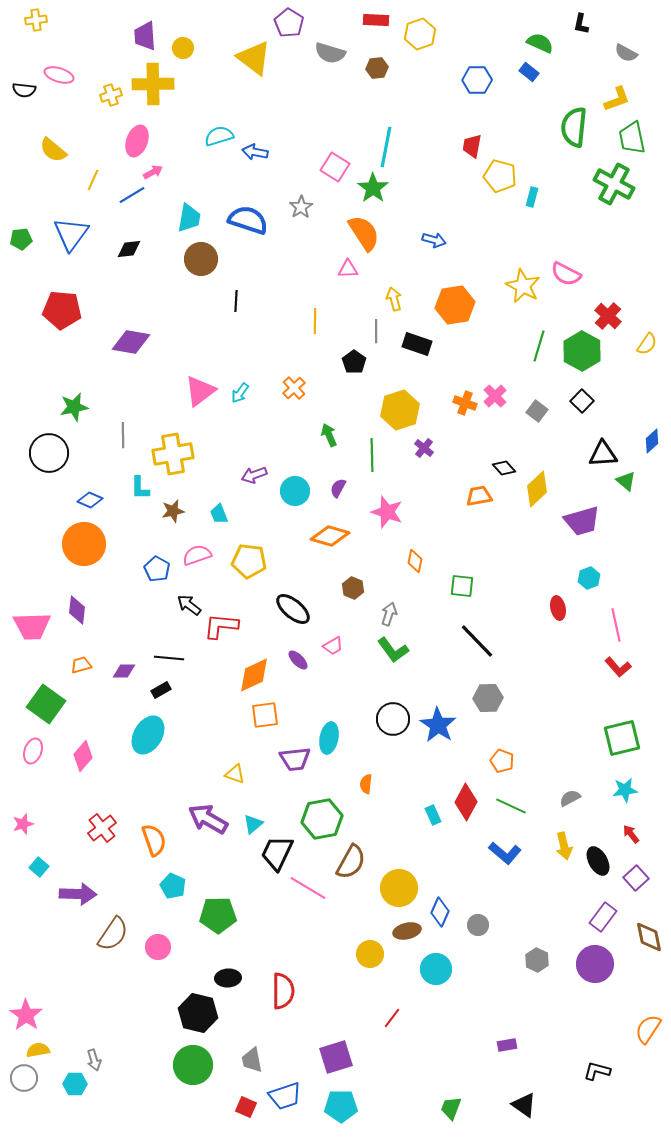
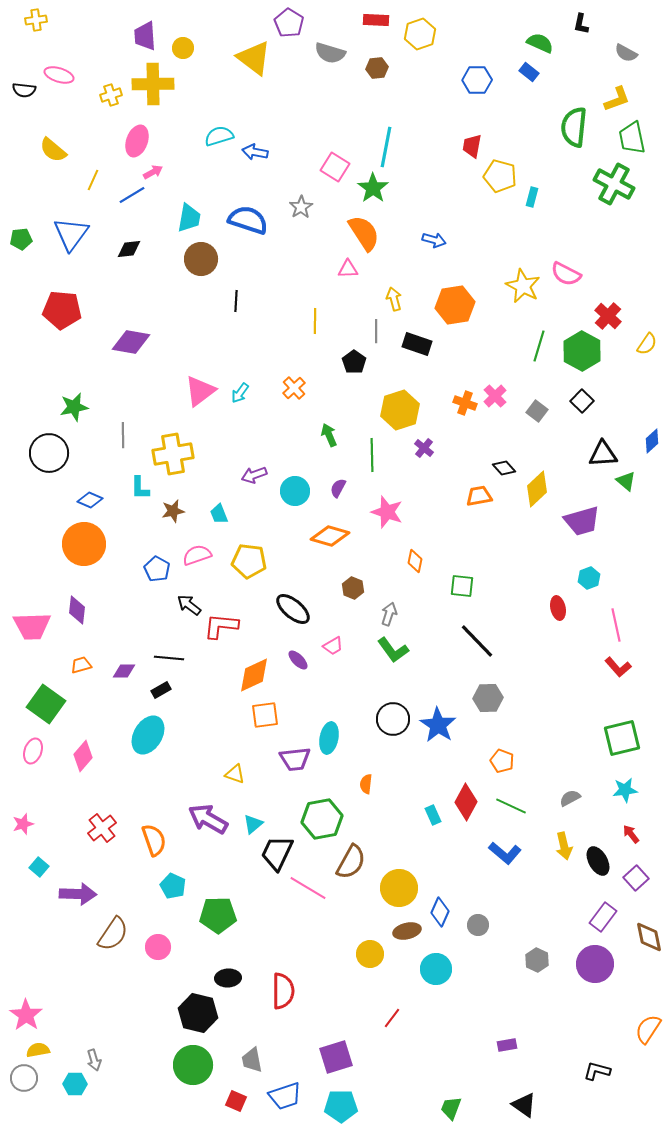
red square at (246, 1107): moved 10 px left, 6 px up
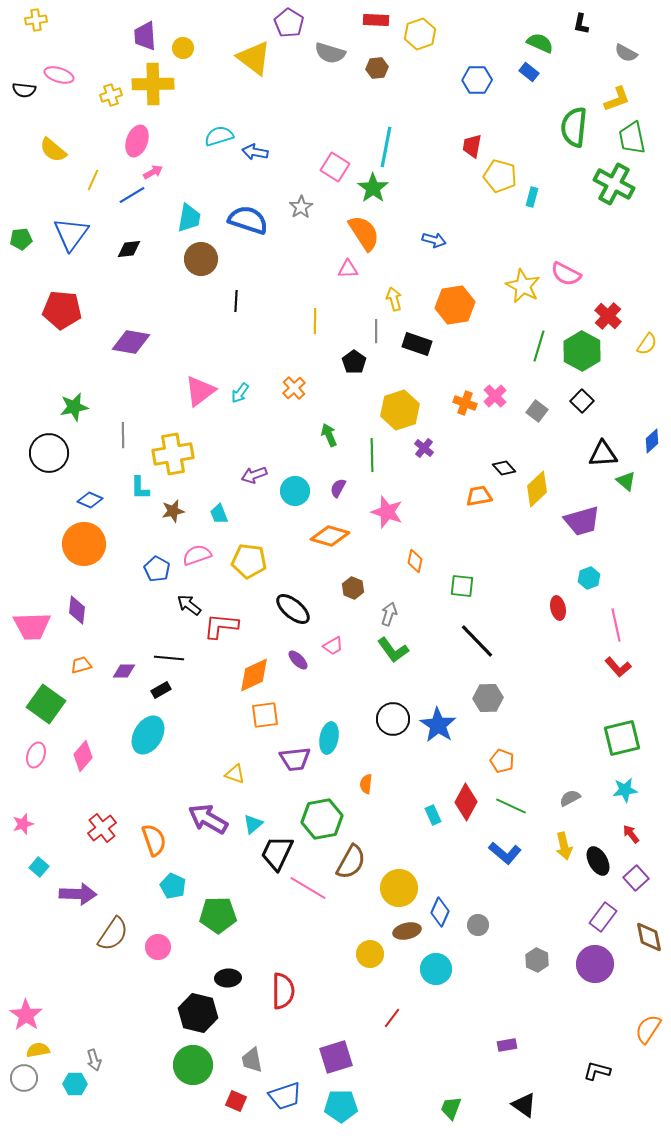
pink ellipse at (33, 751): moved 3 px right, 4 px down
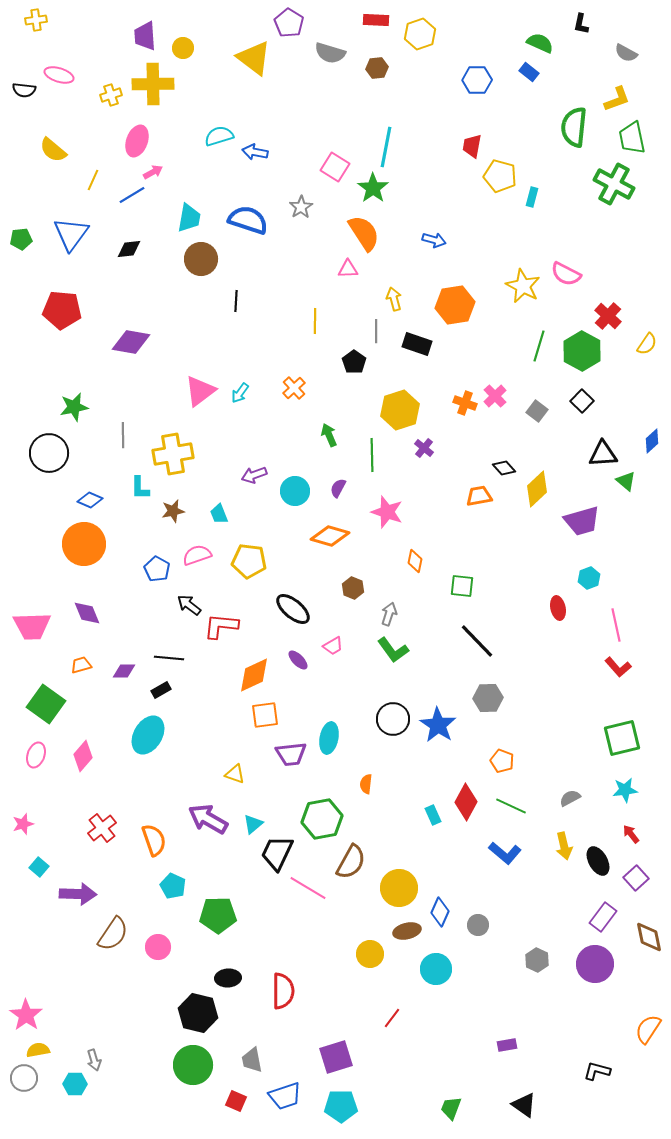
purple diamond at (77, 610): moved 10 px right, 3 px down; rotated 28 degrees counterclockwise
purple trapezoid at (295, 759): moved 4 px left, 5 px up
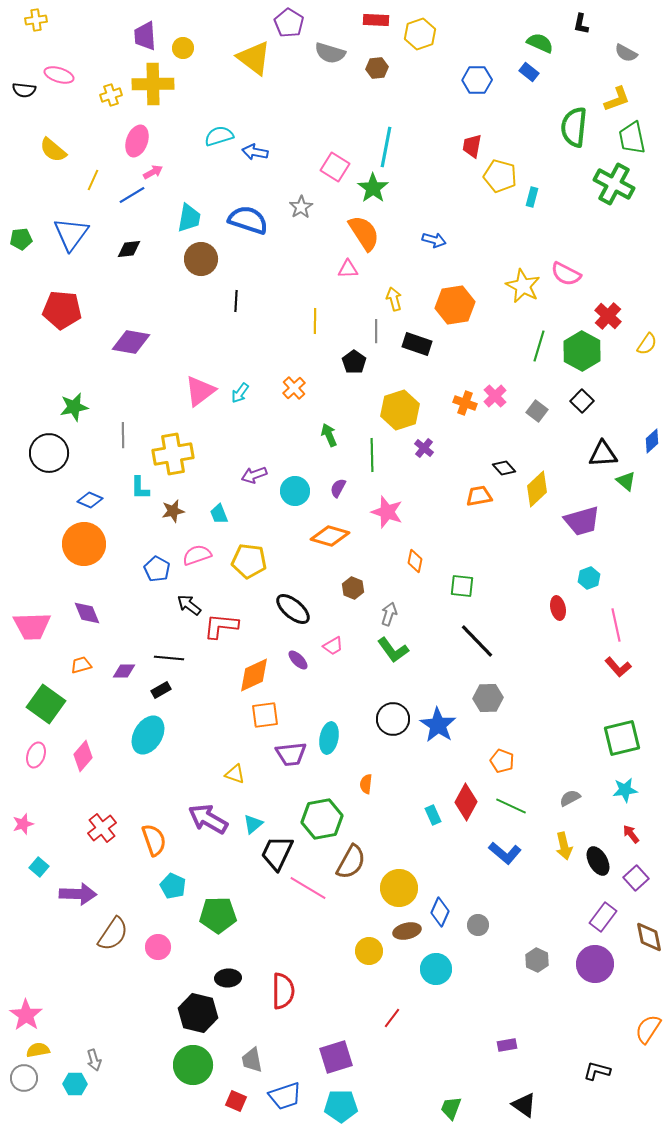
yellow circle at (370, 954): moved 1 px left, 3 px up
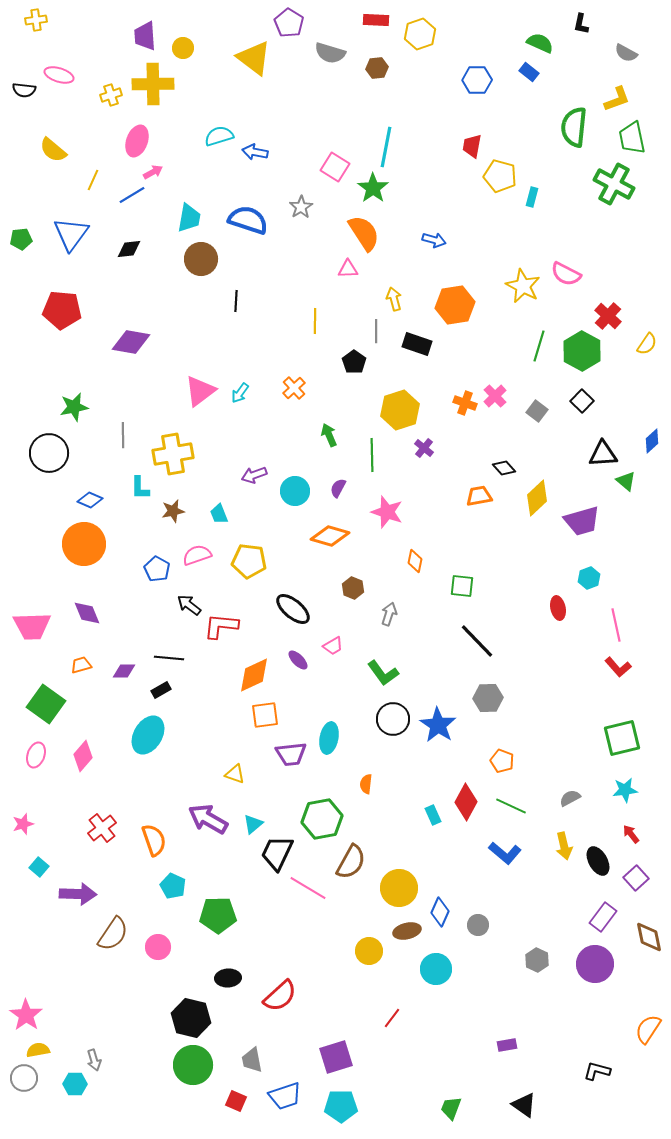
yellow diamond at (537, 489): moved 9 px down
green L-shape at (393, 650): moved 10 px left, 23 px down
red semicircle at (283, 991): moved 3 px left, 5 px down; rotated 48 degrees clockwise
black hexagon at (198, 1013): moved 7 px left, 5 px down
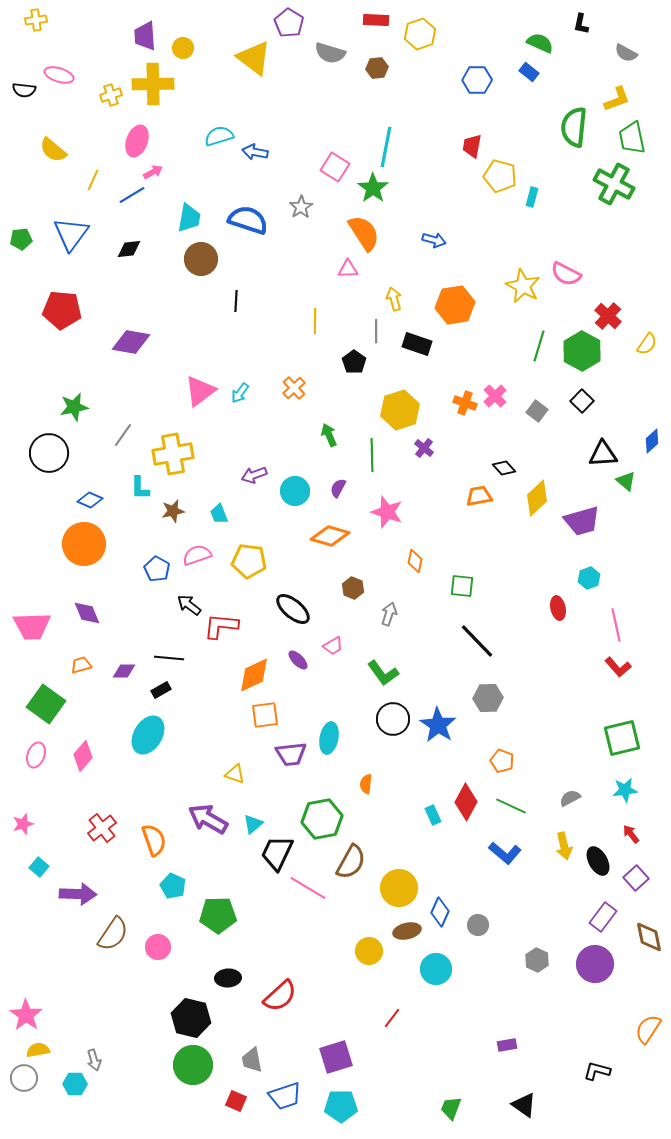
gray line at (123, 435): rotated 35 degrees clockwise
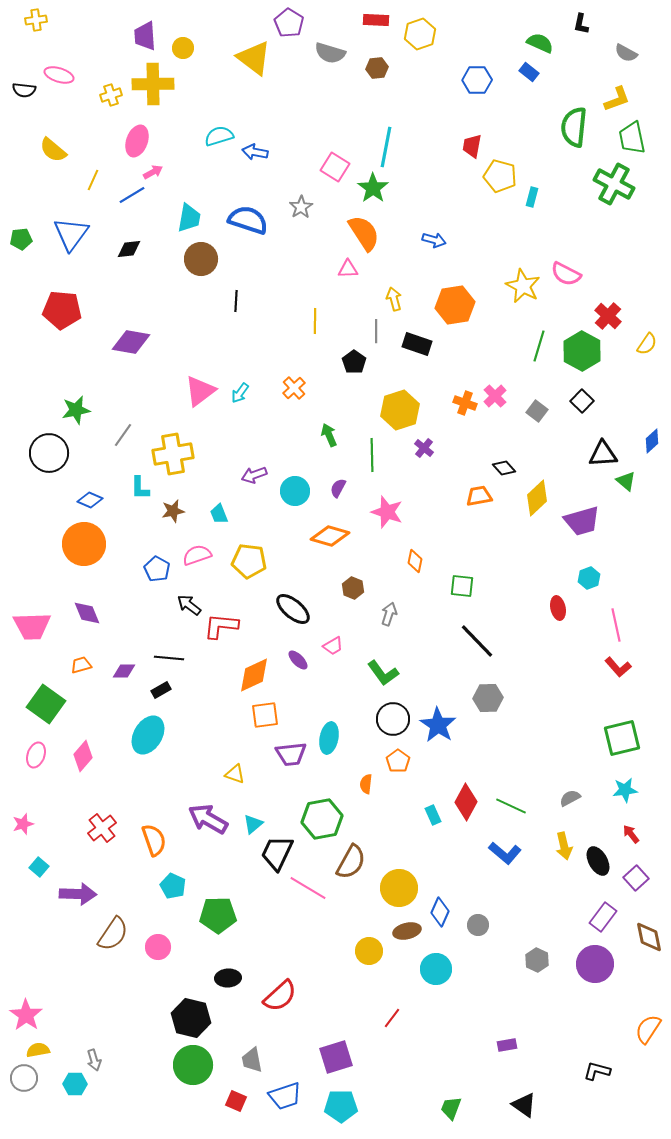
green star at (74, 407): moved 2 px right, 3 px down
orange pentagon at (502, 761): moved 104 px left; rotated 15 degrees clockwise
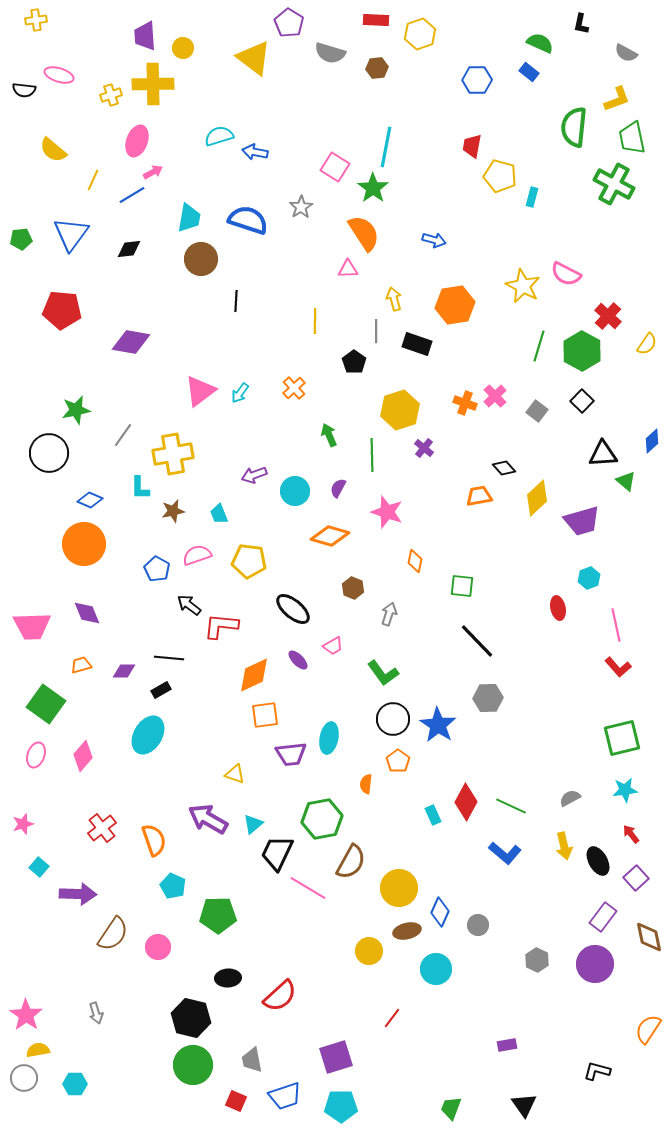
gray arrow at (94, 1060): moved 2 px right, 47 px up
black triangle at (524, 1105): rotated 20 degrees clockwise
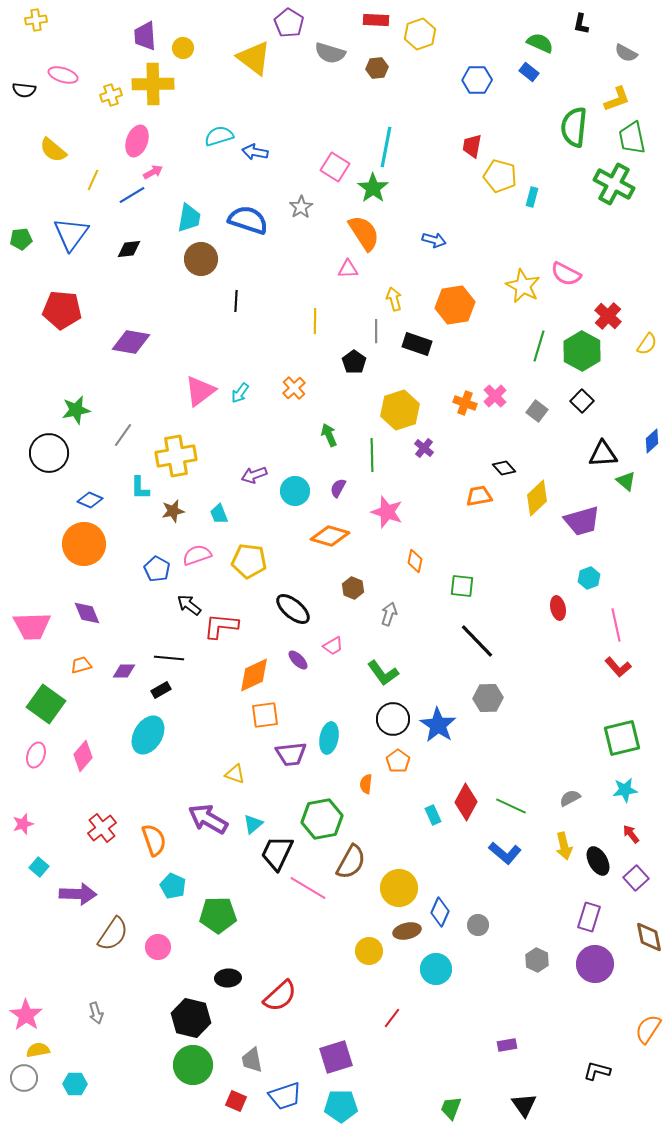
pink ellipse at (59, 75): moved 4 px right
yellow cross at (173, 454): moved 3 px right, 2 px down
purple rectangle at (603, 917): moved 14 px left; rotated 20 degrees counterclockwise
